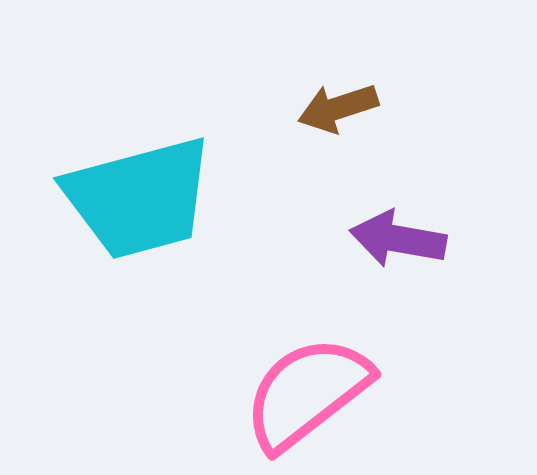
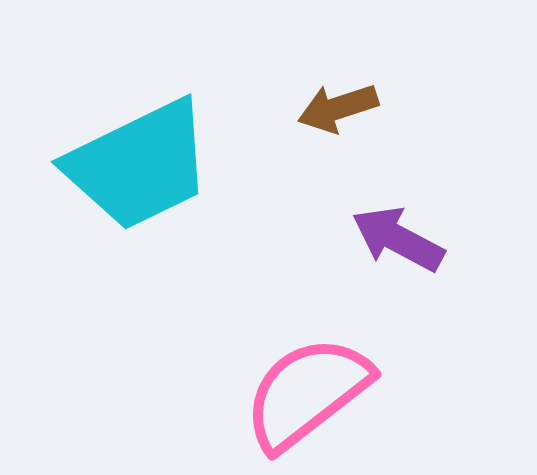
cyan trapezoid: moved 33 px up; rotated 11 degrees counterclockwise
purple arrow: rotated 18 degrees clockwise
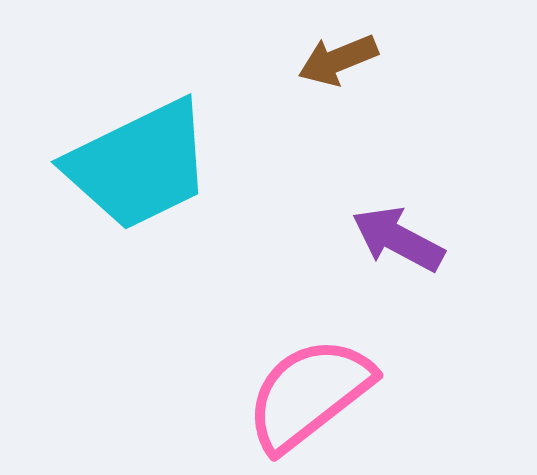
brown arrow: moved 48 px up; rotated 4 degrees counterclockwise
pink semicircle: moved 2 px right, 1 px down
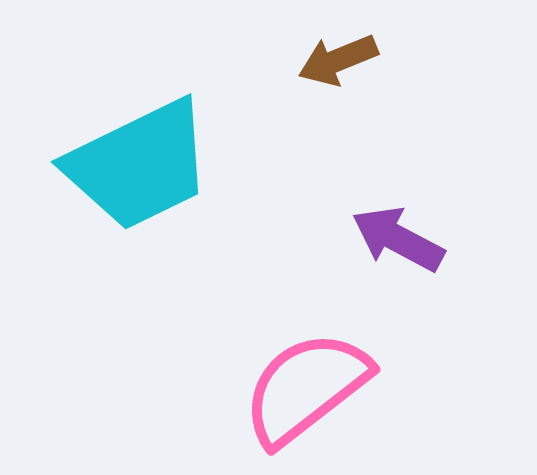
pink semicircle: moved 3 px left, 6 px up
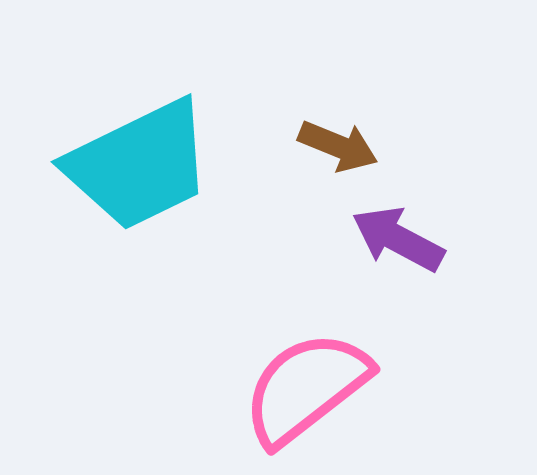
brown arrow: moved 86 px down; rotated 136 degrees counterclockwise
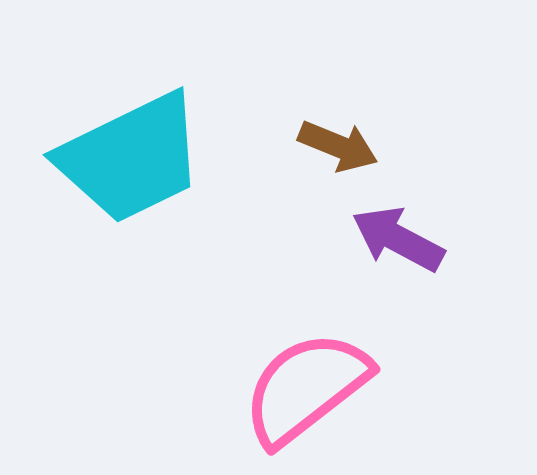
cyan trapezoid: moved 8 px left, 7 px up
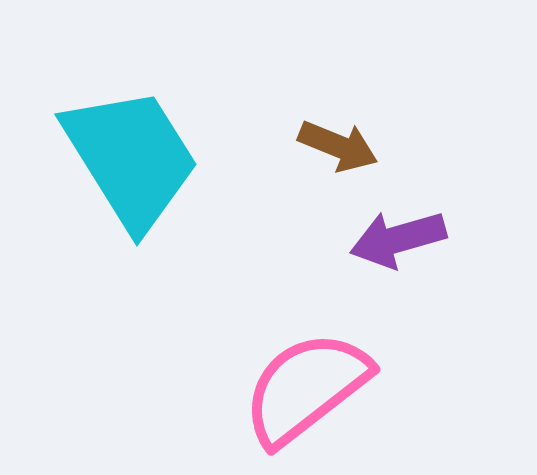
cyan trapezoid: rotated 96 degrees counterclockwise
purple arrow: rotated 44 degrees counterclockwise
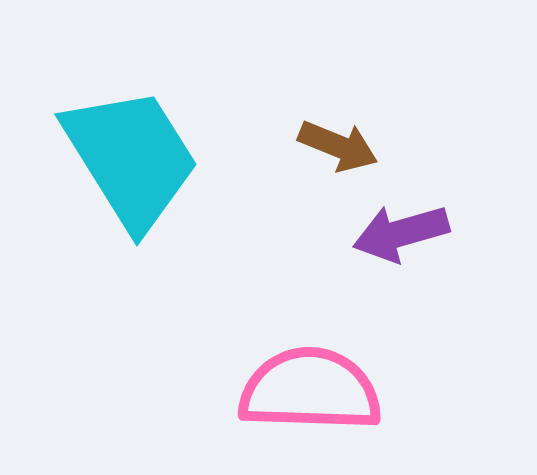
purple arrow: moved 3 px right, 6 px up
pink semicircle: moved 4 px right, 2 px down; rotated 40 degrees clockwise
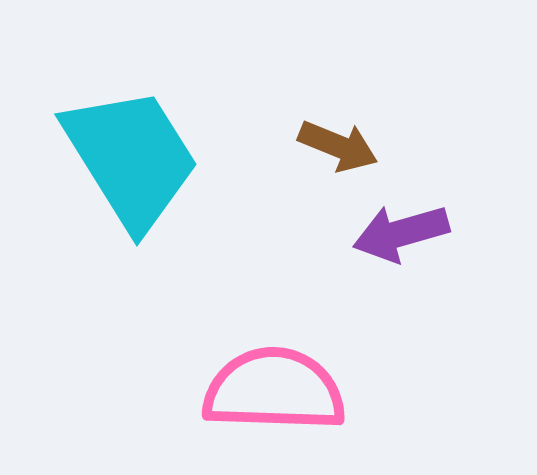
pink semicircle: moved 36 px left
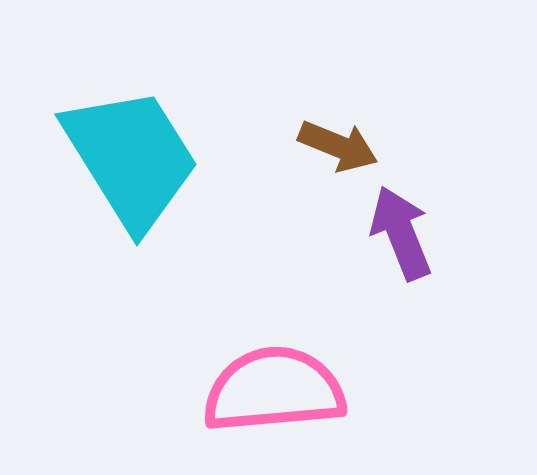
purple arrow: rotated 84 degrees clockwise
pink semicircle: rotated 7 degrees counterclockwise
